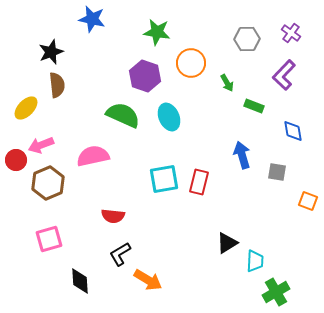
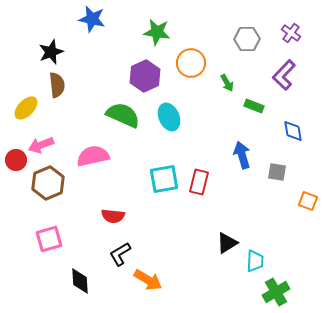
purple hexagon: rotated 16 degrees clockwise
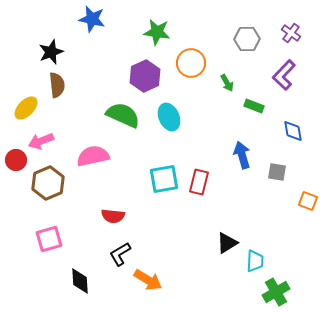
pink arrow: moved 4 px up
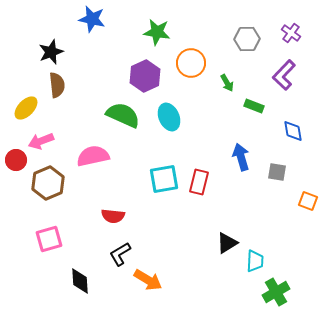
blue arrow: moved 1 px left, 2 px down
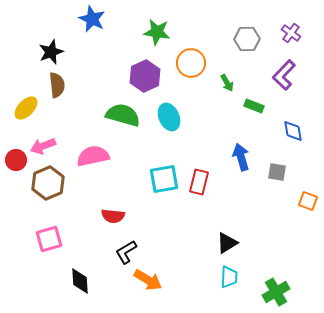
blue star: rotated 12 degrees clockwise
green semicircle: rotated 8 degrees counterclockwise
pink arrow: moved 2 px right, 5 px down
black L-shape: moved 6 px right, 2 px up
cyan trapezoid: moved 26 px left, 16 px down
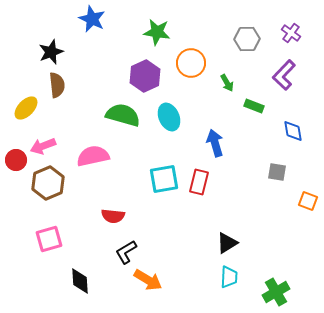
blue arrow: moved 26 px left, 14 px up
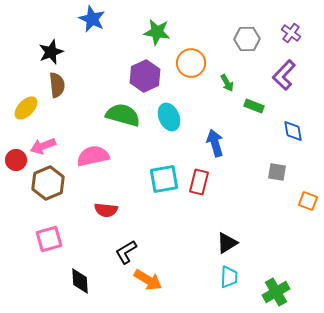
red semicircle: moved 7 px left, 6 px up
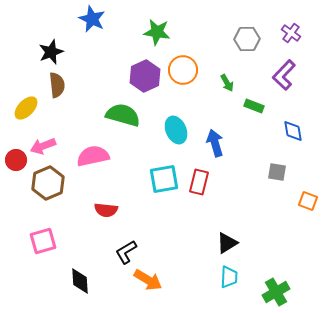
orange circle: moved 8 px left, 7 px down
cyan ellipse: moved 7 px right, 13 px down
pink square: moved 6 px left, 2 px down
